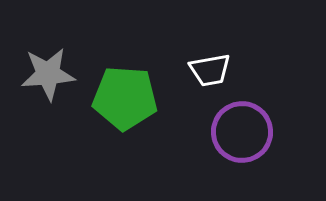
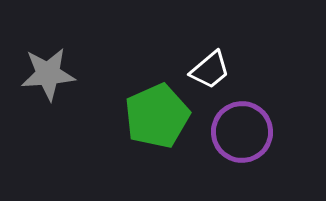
white trapezoid: rotated 30 degrees counterclockwise
green pentagon: moved 32 px right, 18 px down; rotated 28 degrees counterclockwise
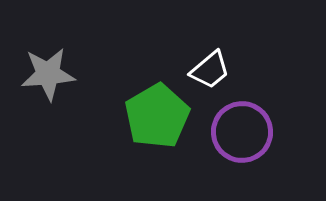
green pentagon: rotated 6 degrees counterclockwise
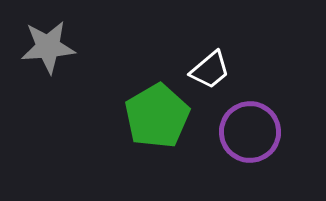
gray star: moved 27 px up
purple circle: moved 8 px right
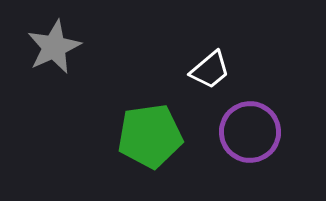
gray star: moved 6 px right; rotated 20 degrees counterclockwise
green pentagon: moved 7 px left, 20 px down; rotated 22 degrees clockwise
